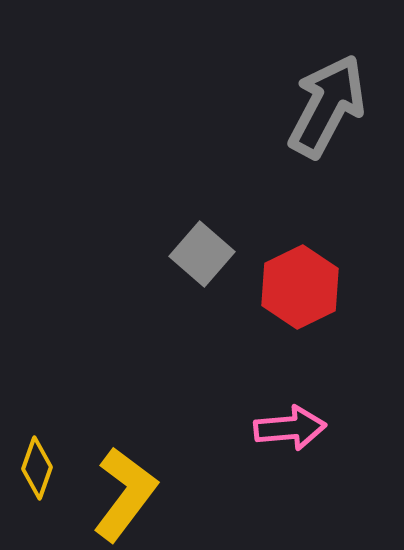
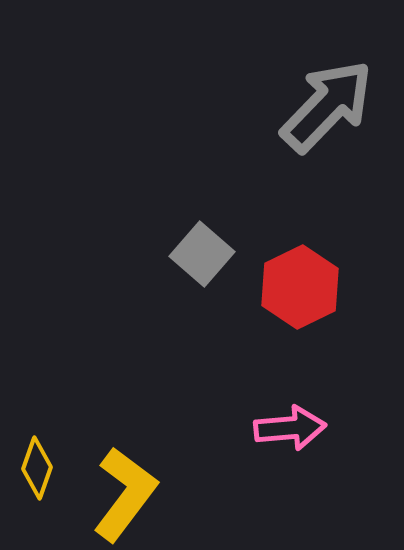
gray arrow: rotated 16 degrees clockwise
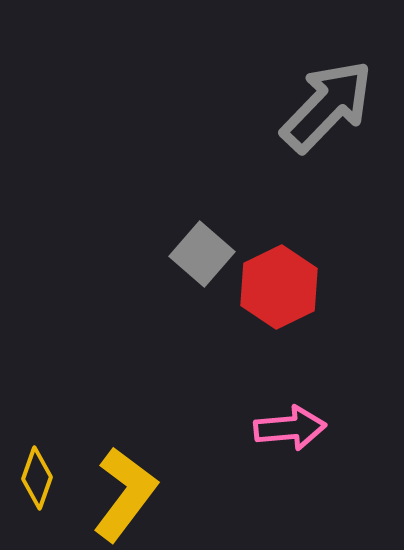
red hexagon: moved 21 px left
yellow diamond: moved 10 px down
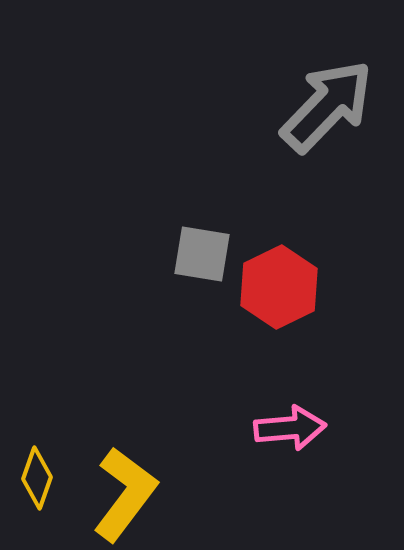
gray square: rotated 32 degrees counterclockwise
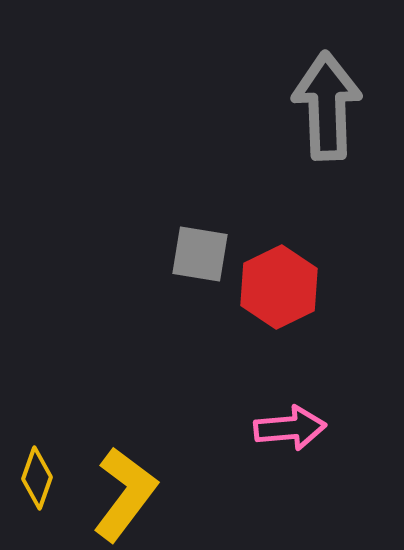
gray arrow: rotated 46 degrees counterclockwise
gray square: moved 2 px left
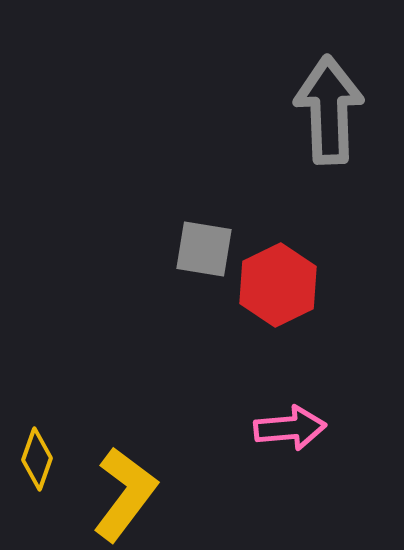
gray arrow: moved 2 px right, 4 px down
gray square: moved 4 px right, 5 px up
red hexagon: moved 1 px left, 2 px up
yellow diamond: moved 19 px up
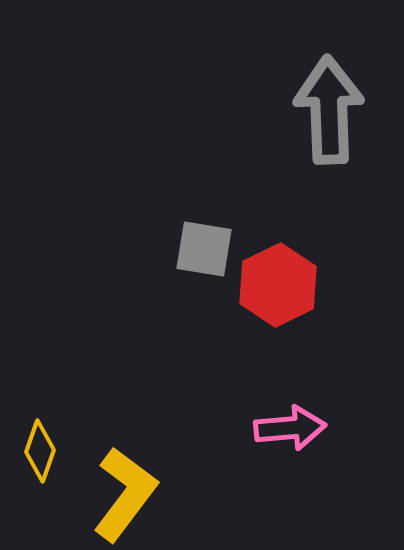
yellow diamond: moved 3 px right, 8 px up
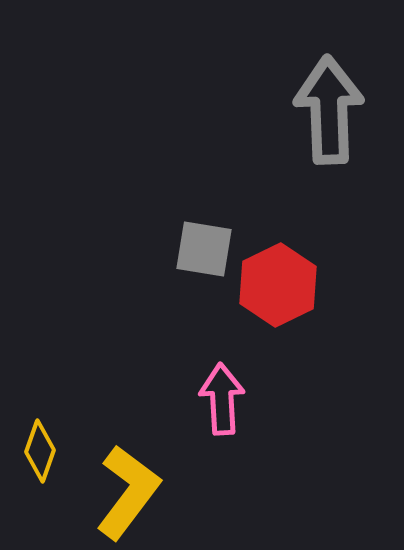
pink arrow: moved 68 px left, 29 px up; rotated 88 degrees counterclockwise
yellow L-shape: moved 3 px right, 2 px up
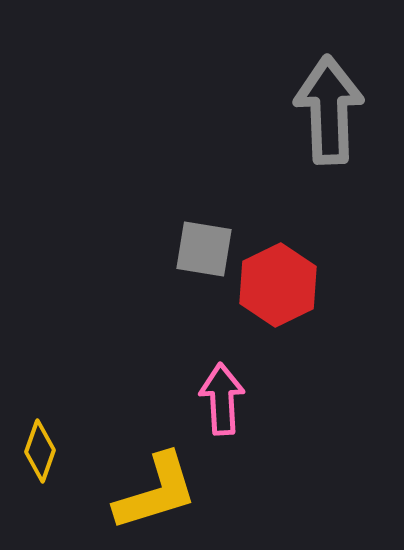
yellow L-shape: moved 28 px right; rotated 36 degrees clockwise
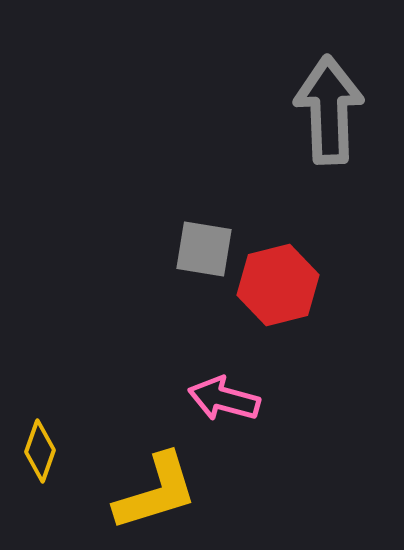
red hexagon: rotated 12 degrees clockwise
pink arrow: moved 2 px right; rotated 72 degrees counterclockwise
